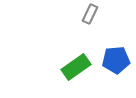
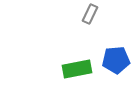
green rectangle: moved 1 px right, 2 px down; rotated 24 degrees clockwise
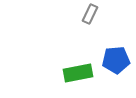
green rectangle: moved 1 px right, 4 px down
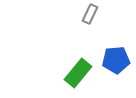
green rectangle: rotated 40 degrees counterclockwise
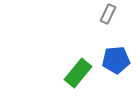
gray rectangle: moved 18 px right
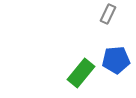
green rectangle: moved 3 px right
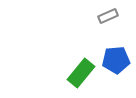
gray rectangle: moved 2 px down; rotated 42 degrees clockwise
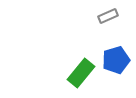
blue pentagon: rotated 12 degrees counterclockwise
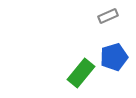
blue pentagon: moved 2 px left, 3 px up
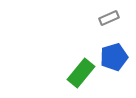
gray rectangle: moved 1 px right, 2 px down
